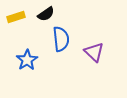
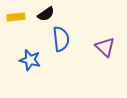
yellow rectangle: rotated 12 degrees clockwise
purple triangle: moved 11 px right, 5 px up
blue star: moved 3 px right; rotated 25 degrees counterclockwise
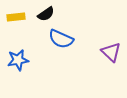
blue semicircle: rotated 120 degrees clockwise
purple triangle: moved 6 px right, 5 px down
blue star: moved 12 px left; rotated 25 degrees counterclockwise
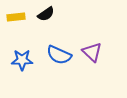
blue semicircle: moved 2 px left, 16 px down
purple triangle: moved 19 px left
blue star: moved 4 px right; rotated 10 degrees clockwise
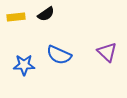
purple triangle: moved 15 px right
blue star: moved 2 px right, 5 px down
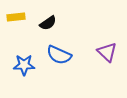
black semicircle: moved 2 px right, 9 px down
